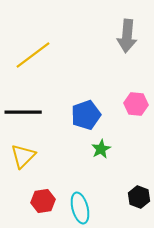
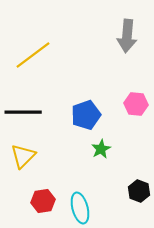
black hexagon: moved 6 px up
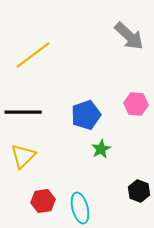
gray arrow: moved 2 px right; rotated 52 degrees counterclockwise
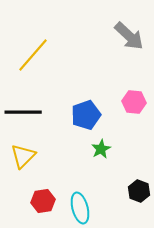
yellow line: rotated 12 degrees counterclockwise
pink hexagon: moved 2 px left, 2 px up
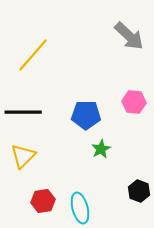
blue pentagon: rotated 20 degrees clockwise
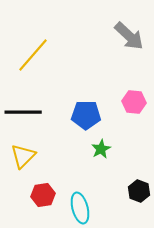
red hexagon: moved 6 px up
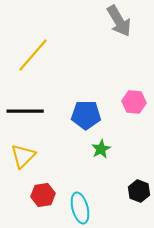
gray arrow: moved 10 px left, 15 px up; rotated 16 degrees clockwise
black line: moved 2 px right, 1 px up
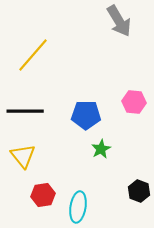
yellow triangle: rotated 24 degrees counterclockwise
cyan ellipse: moved 2 px left, 1 px up; rotated 24 degrees clockwise
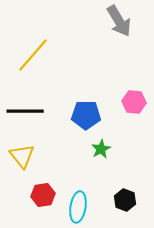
yellow triangle: moved 1 px left
black hexagon: moved 14 px left, 9 px down
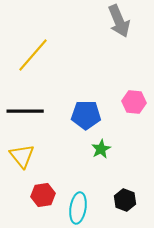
gray arrow: rotated 8 degrees clockwise
cyan ellipse: moved 1 px down
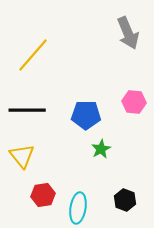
gray arrow: moved 9 px right, 12 px down
black line: moved 2 px right, 1 px up
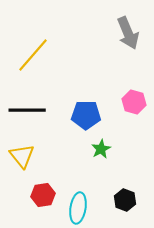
pink hexagon: rotated 10 degrees clockwise
